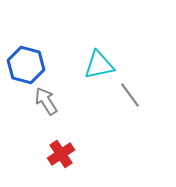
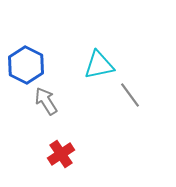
blue hexagon: rotated 12 degrees clockwise
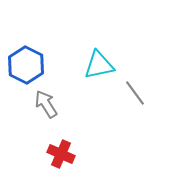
gray line: moved 5 px right, 2 px up
gray arrow: moved 3 px down
red cross: rotated 32 degrees counterclockwise
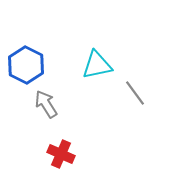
cyan triangle: moved 2 px left
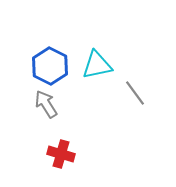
blue hexagon: moved 24 px right, 1 px down
red cross: rotated 8 degrees counterclockwise
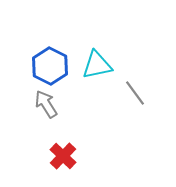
red cross: moved 2 px right, 2 px down; rotated 28 degrees clockwise
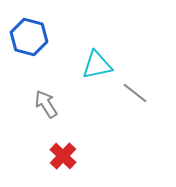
blue hexagon: moved 21 px left, 29 px up; rotated 12 degrees counterclockwise
gray line: rotated 16 degrees counterclockwise
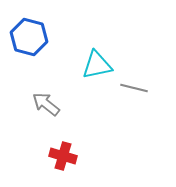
gray line: moved 1 px left, 5 px up; rotated 24 degrees counterclockwise
gray arrow: rotated 20 degrees counterclockwise
red cross: rotated 28 degrees counterclockwise
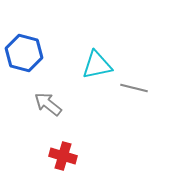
blue hexagon: moved 5 px left, 16 px down
gray arrow: moved 2 px right
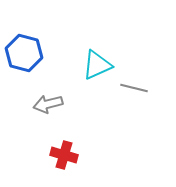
cyan triangle: rotated 12 degrees counterclockwise
gray arrow: rotated 52 degrees counterclockwise
red cross: moved 1 px right, 1 px up
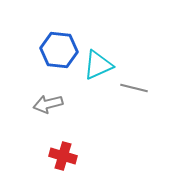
blue hexagon: moved 35 px right, 3 px up; rotated 9 degrees counterclockwise
cyan triangle: moved 1 px right
red cross: moved 1 px left, 1 px down
